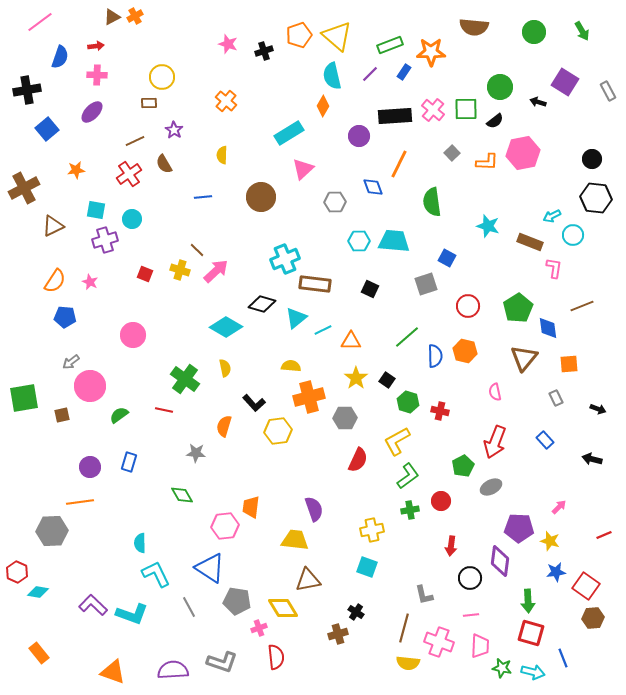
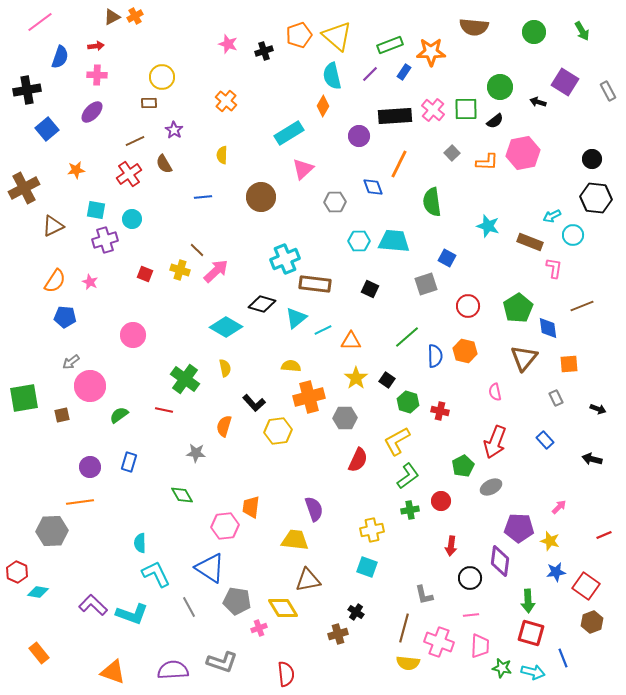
brown hexagon at (593, 618): moved 1 px left, 4 px down; rotated 15 degrees counterclockwise
red semicircle at (276, 657): moved 10 px right, 17 px down
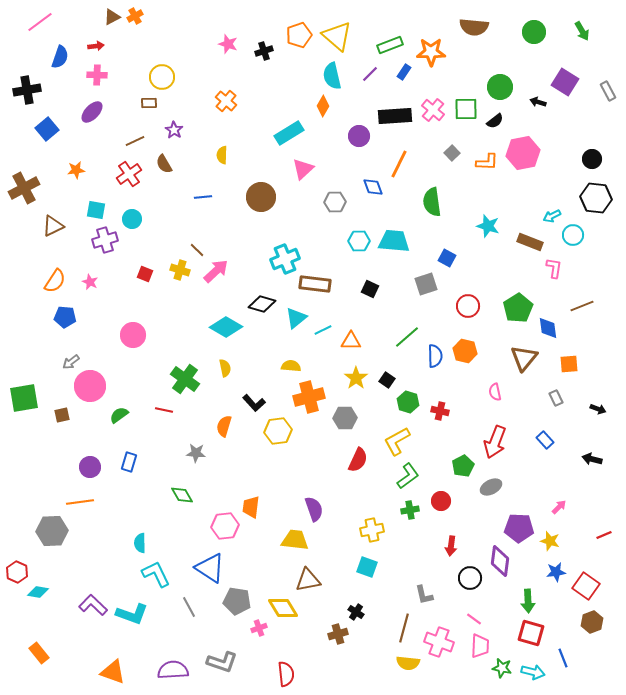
pink line at (471, 615): moved 3 px right, 4 px down; rotated 42 degrees clockwise
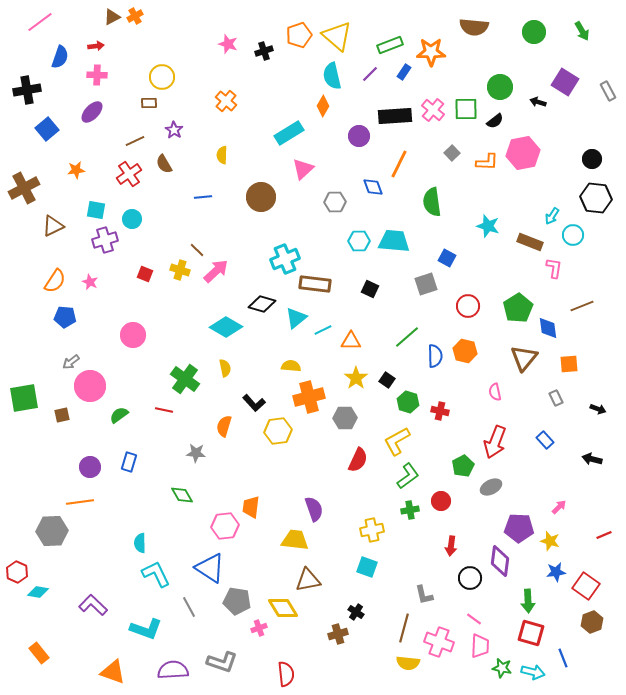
cyan arrow at (552, 216): rotated 30 degrees counterclockwise
cyan L-shape at (132, 614): moved 14 px right, 15 px down
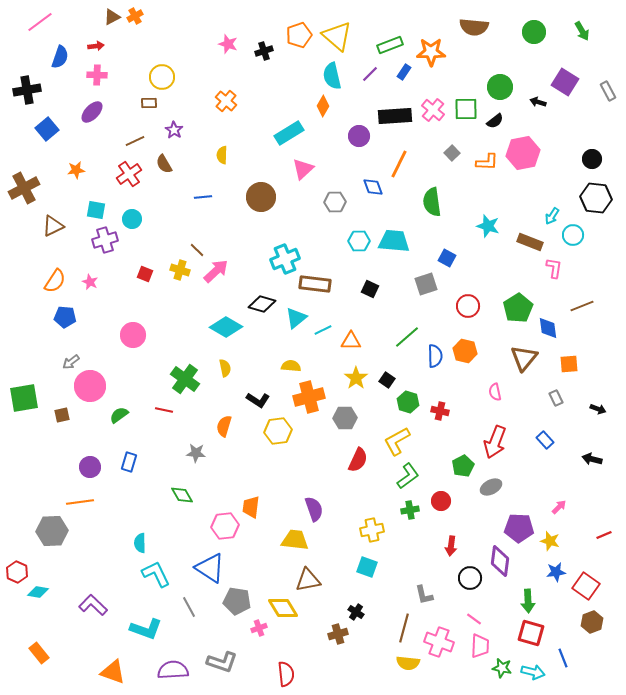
black L-shape at (254, 403): moved 4 px right, 3 px up; rotated 15 degrees counterclockwise
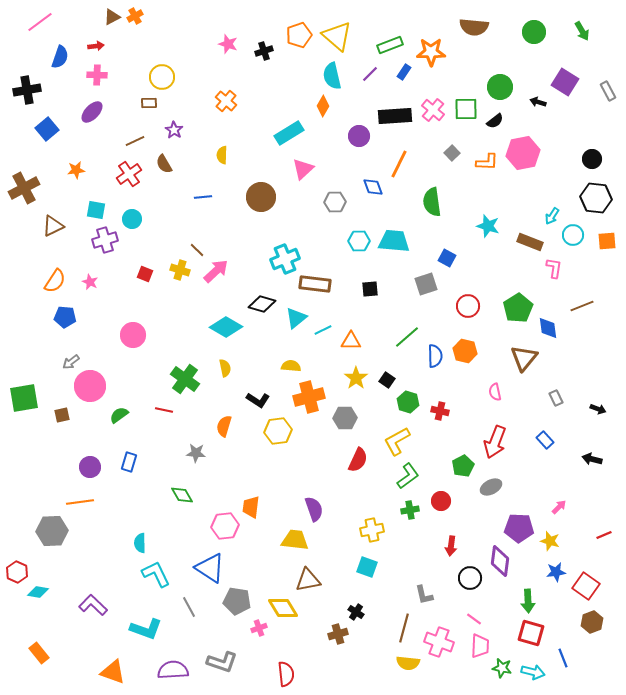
black square at (370, 289): rotated 30 degrees counterclockwise
orange square at (569, 364): moved 38 px right, 123 px up
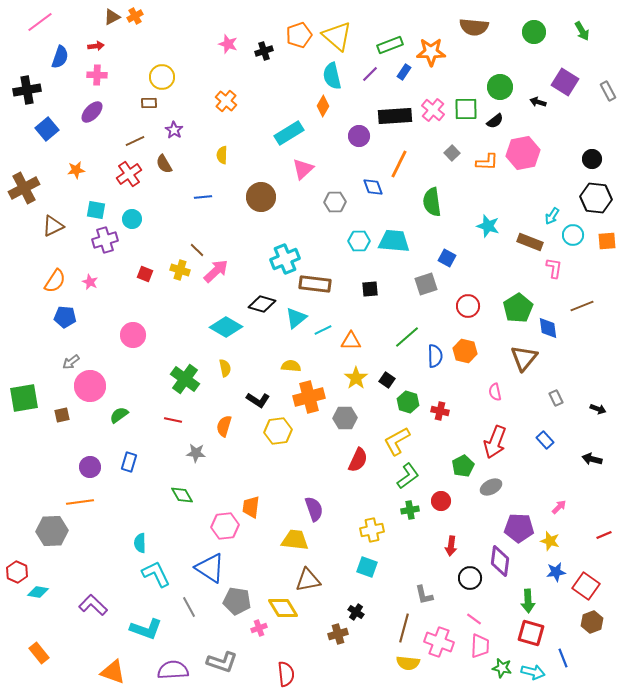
red line at (164, 410): moved 9 px right, 10 px down
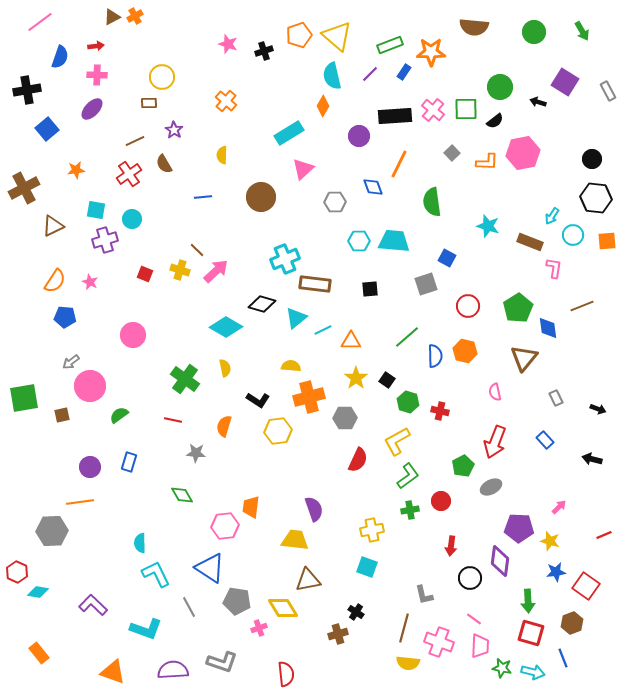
purple ellipse at (92, 112): moved 3 px up
brown hexagon at (592, 622): moved 20 px left, 1 px down
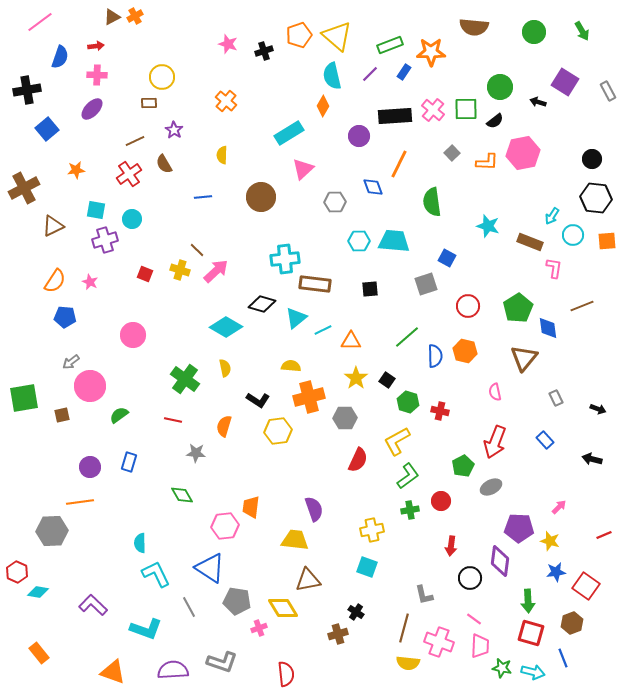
cyan cross at (285, 259): rotated 16 degrees clockwise
